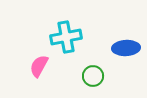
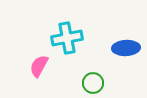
cyan cross: moved 1 px right, 1 px down
green circle: moved 7 px down
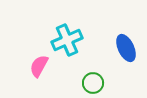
cyan cross: moved 2 px down; rotated 12 degrees counterclockwise
blue ellipse: rotated 68 degrees clockwise
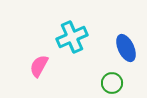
cyan cross: moved 5 px right, 3 px up
green circle: moved 19 px right
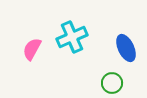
pink semicircle: moved 7 px left, 17 px up
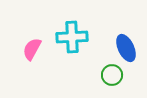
cyan cross: rotated 20 degrees clockwise
green circle: moved 8 px up
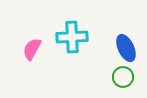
green circle: moved 11 px right, 2 px down
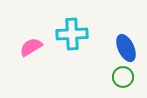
cyan cross: moved 3 px up
pink semicircle: moved 1 px left, 2 px up; rotated 30 degrees clockwise
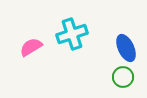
cyan cross: rotated 16 degrees counterclockwise
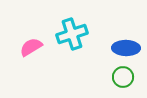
blue ellipse: rotated 64 degrees counterclockwise
